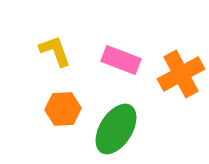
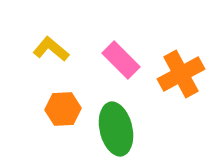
yellow L-shape: moved 4 px left, 2 px up; rotated 30 degrees counterclockwise
pink rectangle: rotated 24 degrees clockwise
green ellipse: rotated 45 degrees counterclockwise
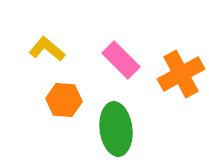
yellow L-shape: moved 4 px left
orange hexagon: moved 1 px right, 9 px up; rotated 8 degrees clockwise
green ellipse: rotated 6 degrees clockwise
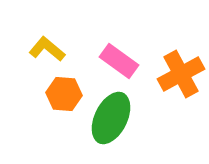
pink rectangle: moved 2 px left, 1 px down; rotated 9 degrees counterclockwise
orange hexagon: moved 6 px up
green ellipse: moved 5 px left, 11 px up; rotated 33 degrees clockwise
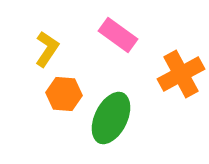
yellow L-shape: rotated 84 degrees clockwise
pink rectangle: moved 1 px left, 26 px up
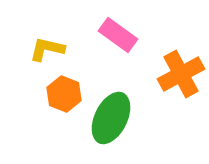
yellow L-shape: rotated 111 degrees counterclockwise
orange hexagon: rotated 16 degrees clockwise
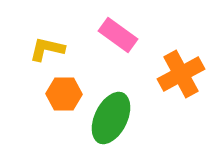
orange hexagon: rotated 20 degrees counterclockwise
